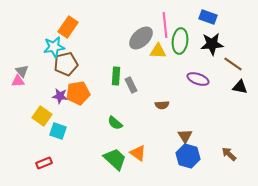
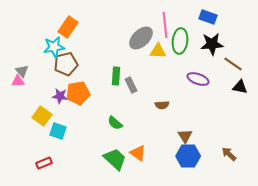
blue hexagon: rotated 15 degrees counterclockwise
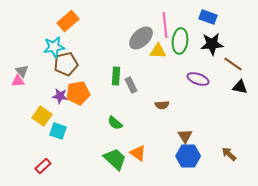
orange rectangle: moved 6 px up; rotated 15 degrees clockwise
red rectangle: moved 1 px left, 3 px down; rotated 21 degrees counterclockwise
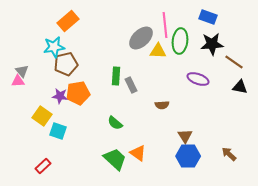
brown line: moved 1 px right, 2 px up
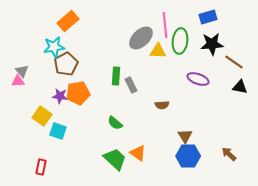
blue rectangle: rotated 36 degrees counterclockwise
brown pentagon: rotated 15 degrees counterclockwise
red rectangle: moved 2 px left, 1 px down; rotated 35 degrees counterclockwise
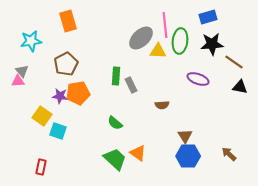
orange rectangle: rotated 65 degrees counterclockwise
cyan star: moved 23 px left, 6 px up
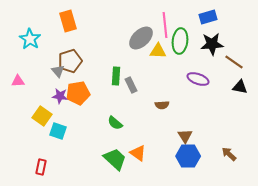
cyan star: moved 1 px left, 2 px up; rotated 30 degrees counterclockwise
brown pentagon: moved 4 px right, 3 px up; rotated 10 degrees clockwise
gray triangle: moved 36 px right
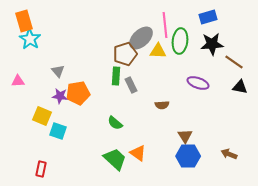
orange rectangle: moved 44 px left
brown pentagon: moved 55 px right, 7 px up
purple ellipse: moved 4 px down
yellow square: rotated 12 degrees counterclockwise
brown arrow: rotated 21 degrees counterclockwise
red rectangle: moved 2 px down
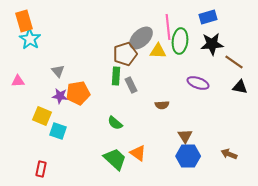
pink line: moved 3 px right, 2 px down
